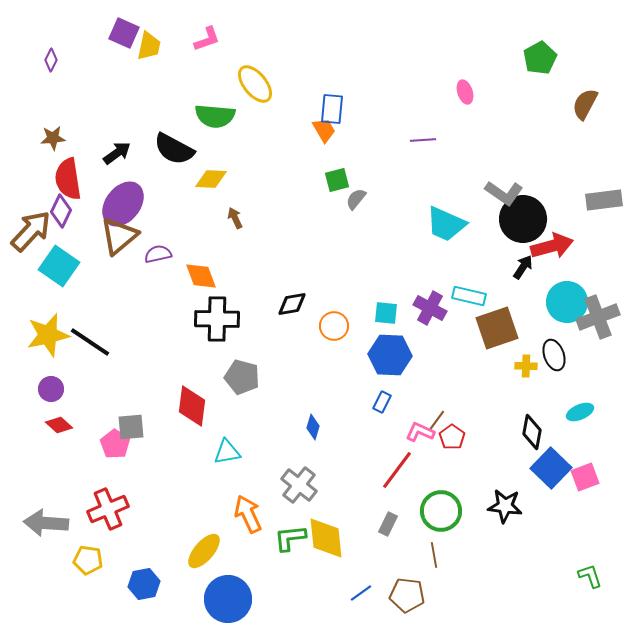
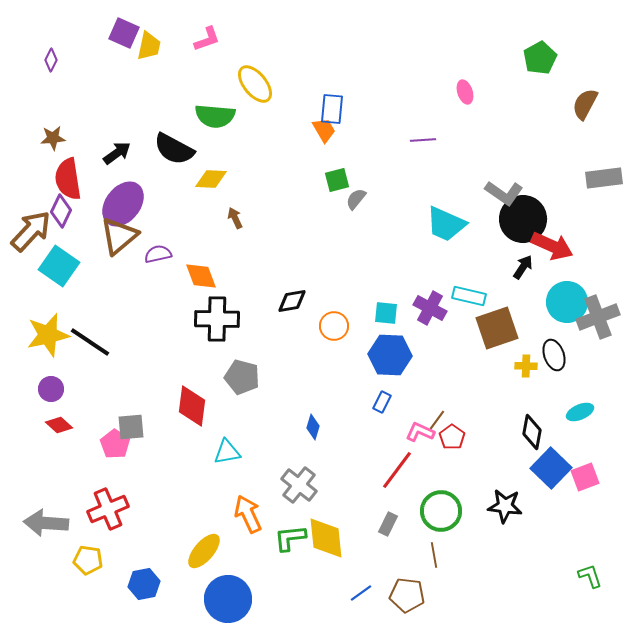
gray rectangle at (604, 200): moved 22 px up
red arrow at (552, 246): rotated 39 degrees clockwise
black diamond at (292, 304): moved 3 px up
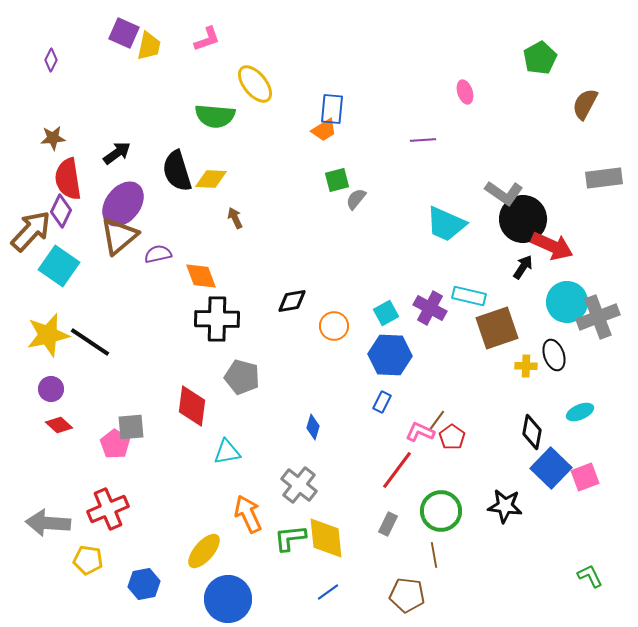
orange trapezoid at (324, 130): rotated 88 degrees clockwise
black semicircle at (174, 149): moved 3 px right, 22 px down; rotated 45 degrees clockwise
cyan square at (386, 313): rotated 35 degrees counterclockwise
gray arrow at (46, 523): moved 2 px right
green L-shape at (590, 576): rotated 8 degrees counterclockwise
blue line at (361, 593): moved 33 px left, 1 px up
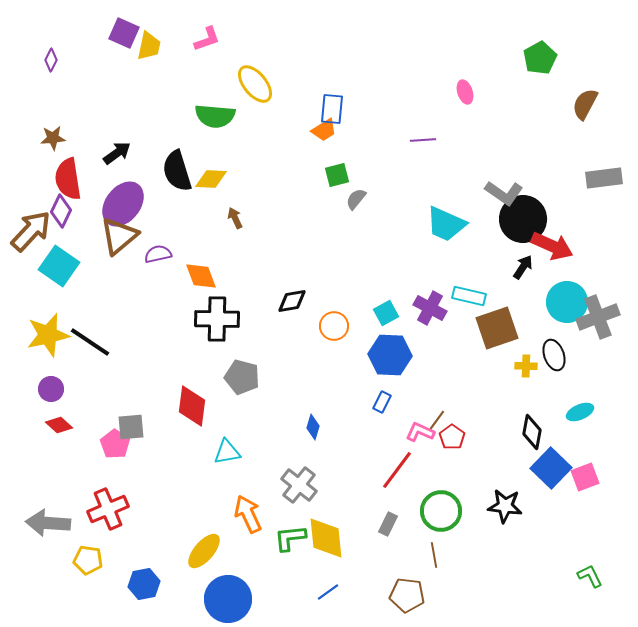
green square at (337, 180): moved 5 px up
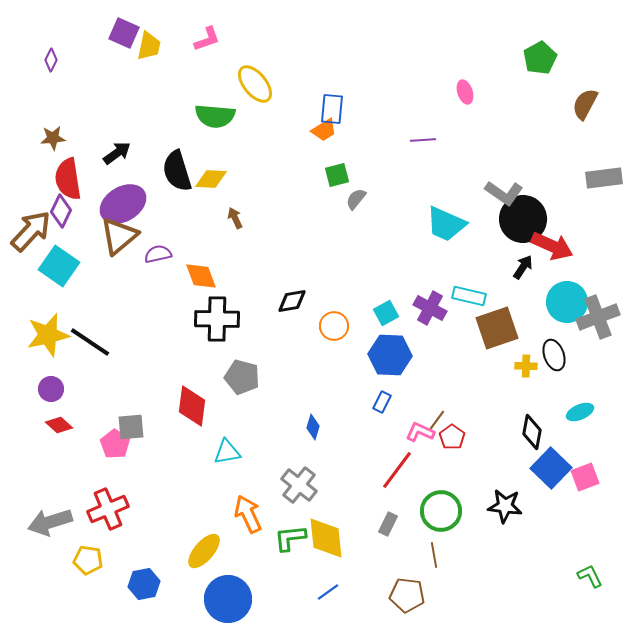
purple ellipse at (123, 204): rotated 21 degrees clockwise
gray arrow at (48, 523): moved 2 px right, 1 px up; rotated 21 degrees counterclockwise
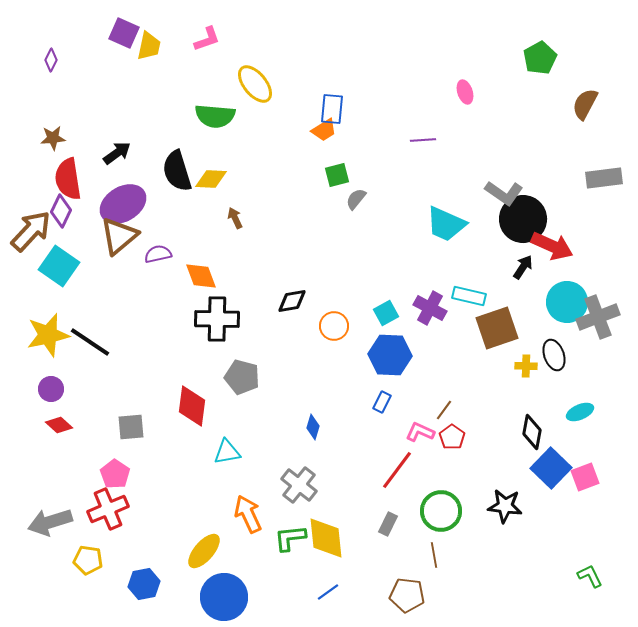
brown line at (437, 420): moved 7 px right, 10 px up
pink pentagon at (115, 444): moved 30 px down
blue circle at (228, 599): moved 4 px left, 2 px up
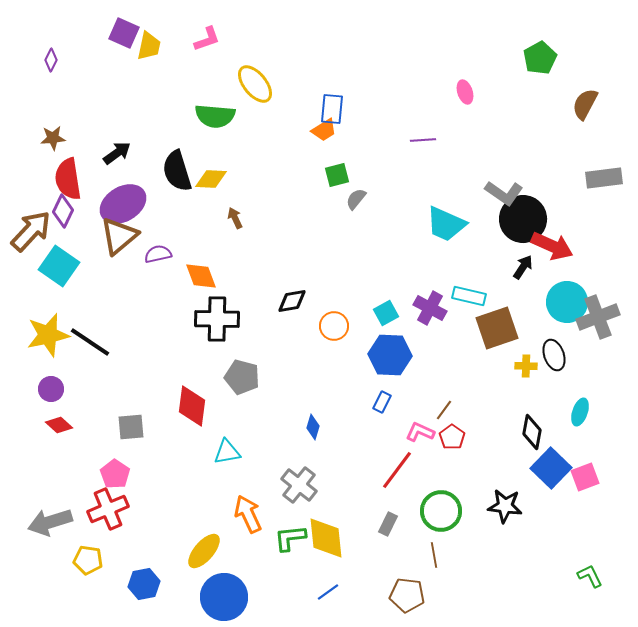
purple diamond at (61, 211): moved 2 px right
cyan ellipse at (580, 412): rotated 48 degrees counterclockwise
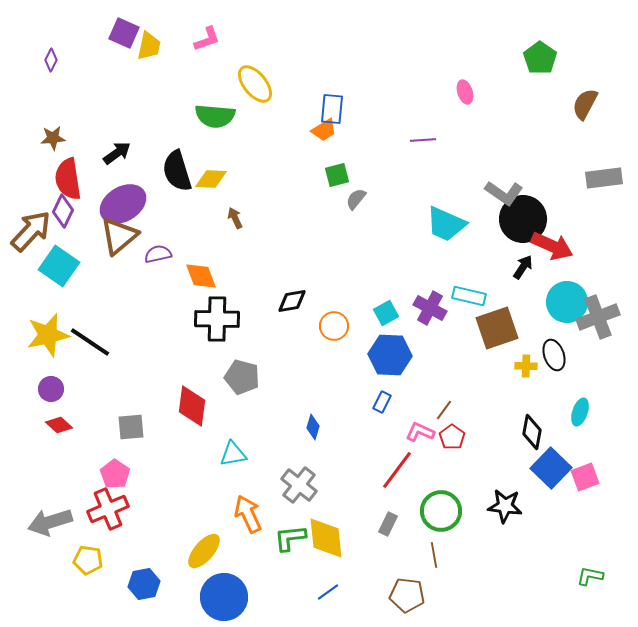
green pentagon at (540, 58): rotated 8 degrees counterclockwise
cyan triangle at (227, 452): moved 6 px right, 2 px down
green L-shape at (590, 576): rotated 52 degrees counterclockwise
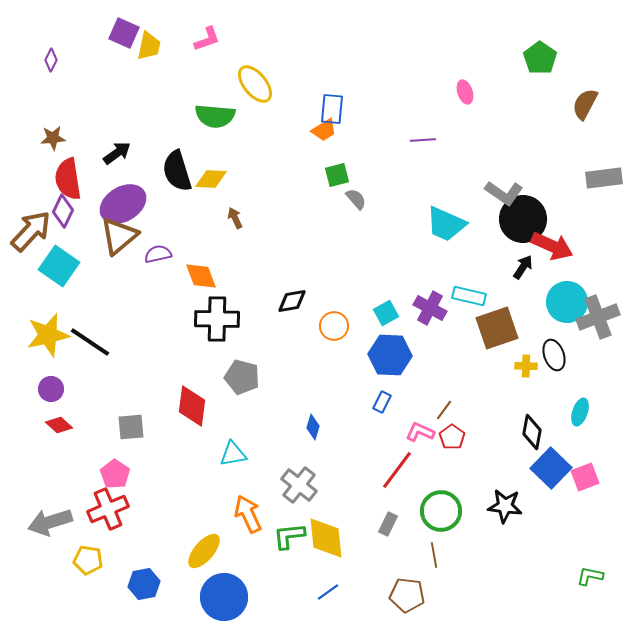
gray semicircle at (356, 199): rotated 100 degrees clockwise
green L-shape at (290, 538): moved 1 px left, 2 px up
